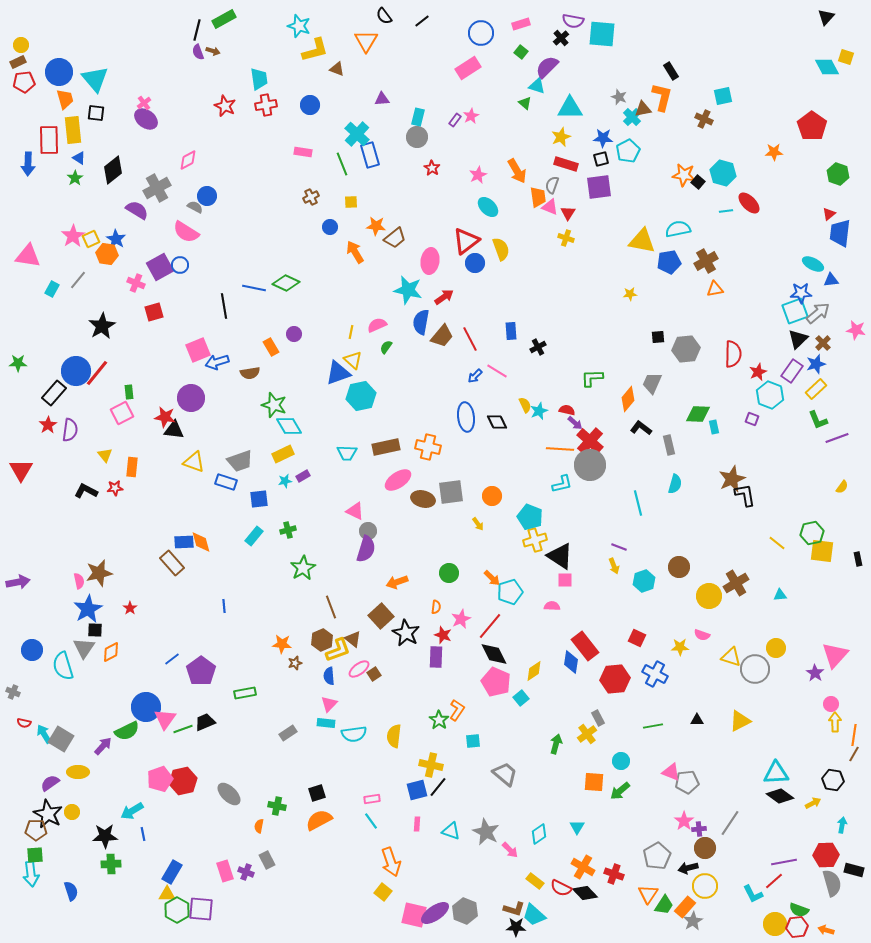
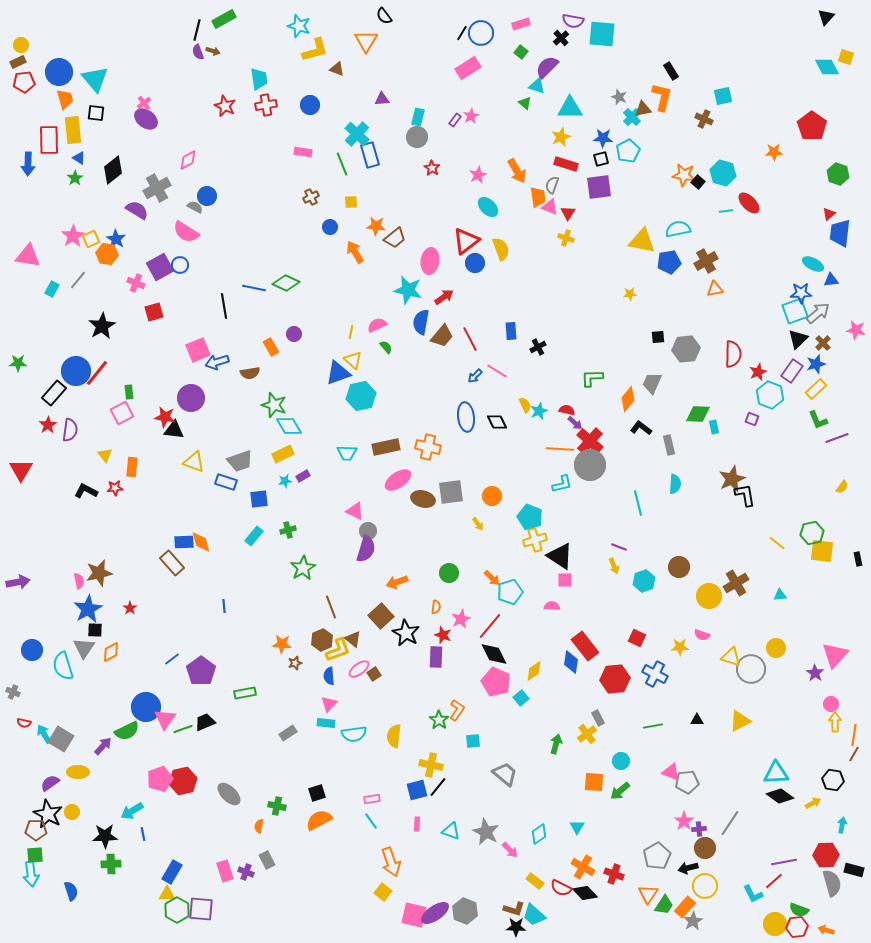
black line at (422, 21): moved 40 px right, 12 px down; rotated 21 degrees counterclockwise
green semicircle at (386, 347): rotated 104 degrees clockwise
cyan semicircle at (675, 484): rotated 12 degrees counterclockwise
gray circle at (755, 669): moved 4 px left
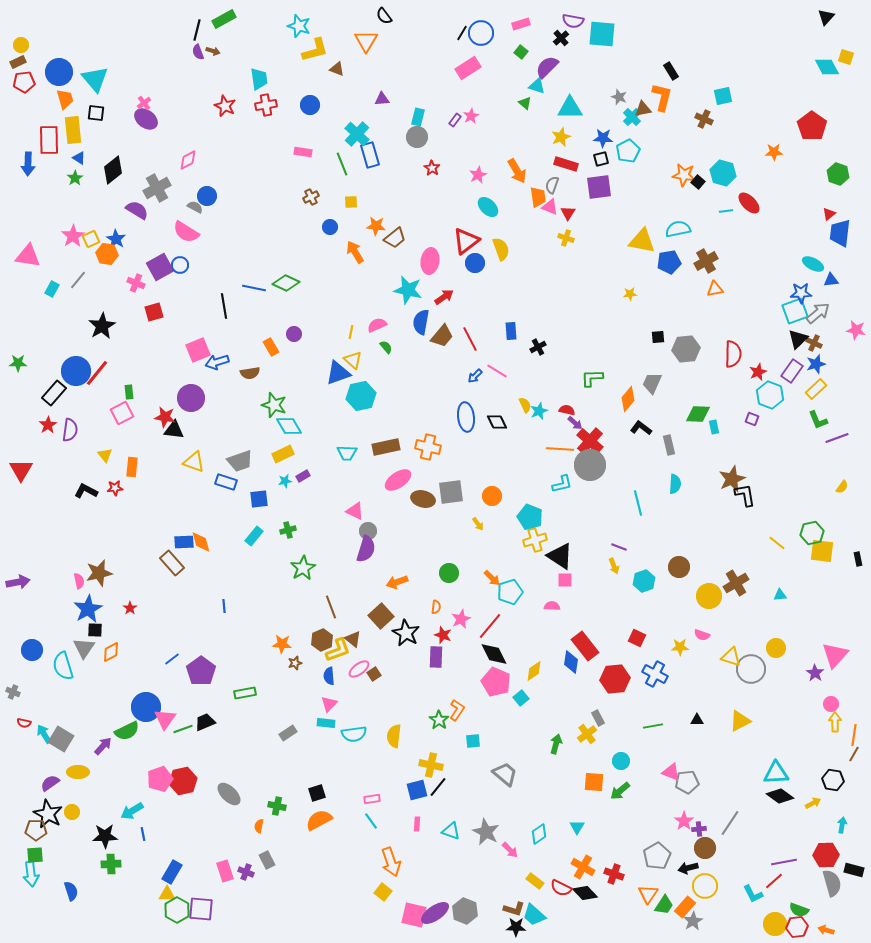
brown cross at (823, 343): moved 9 px left; rotated 21 degrees counterclockwise
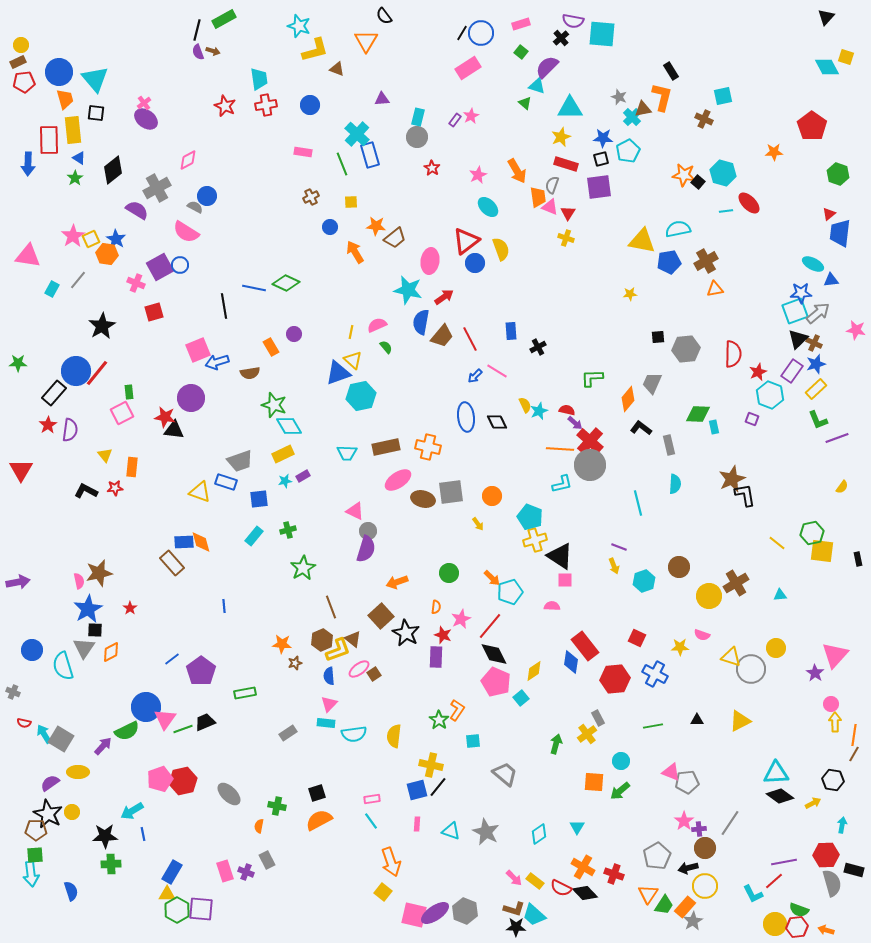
yellow triangle at (194, 462): moved 6 px right, 30 px down
pink arrow at (510, 850): moved 4 px right, 28 px down
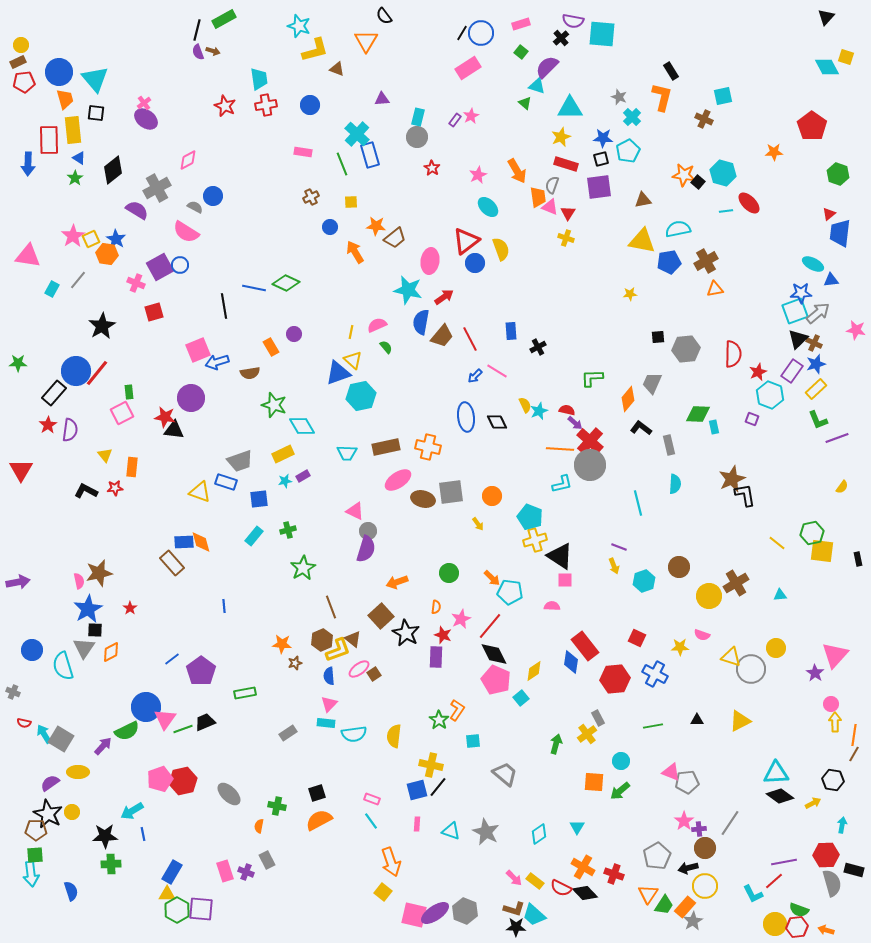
brown triangle at (643, 109): moved 91 px down
blue circle at (207, 196): moved 6 px right
cyan diamond at (289, 426): moved 13 px right
cyan pentagon at (510, 592): rotated 25 degrees clockwise
pink pentagon at (496, 682): moved 2 px up
pink rectangle at (372, 799): rotated 28 degrees clockwise
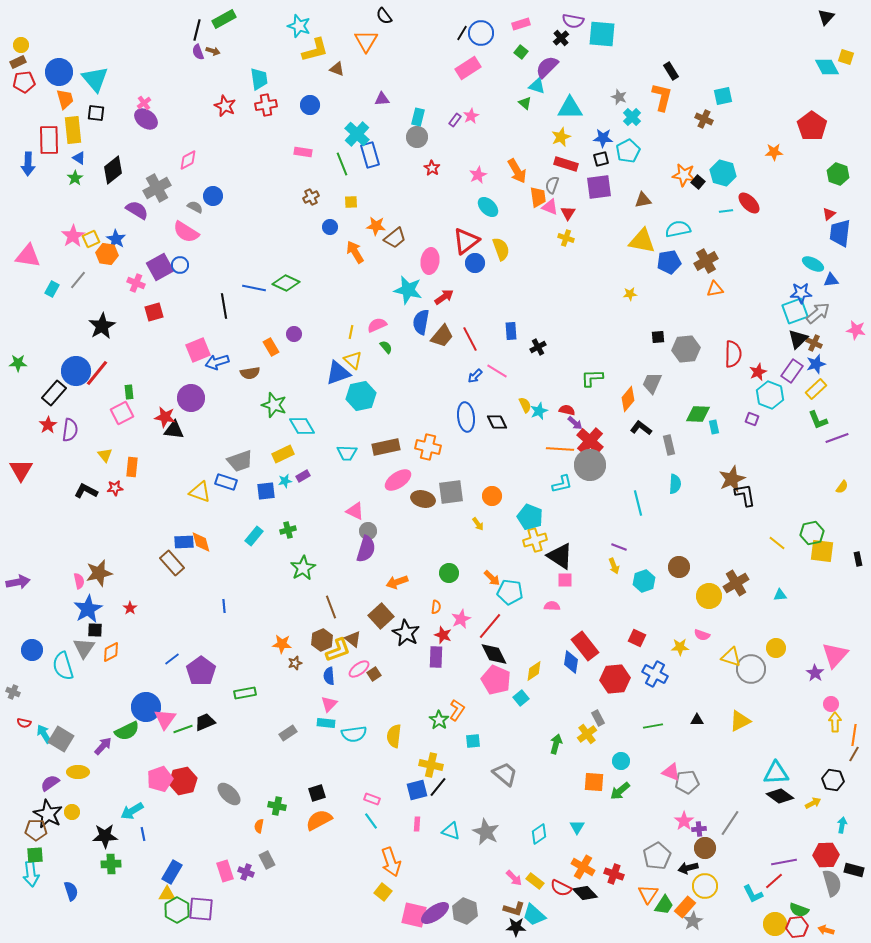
blue square at (259, 499): moved 7 px right, 8 px up
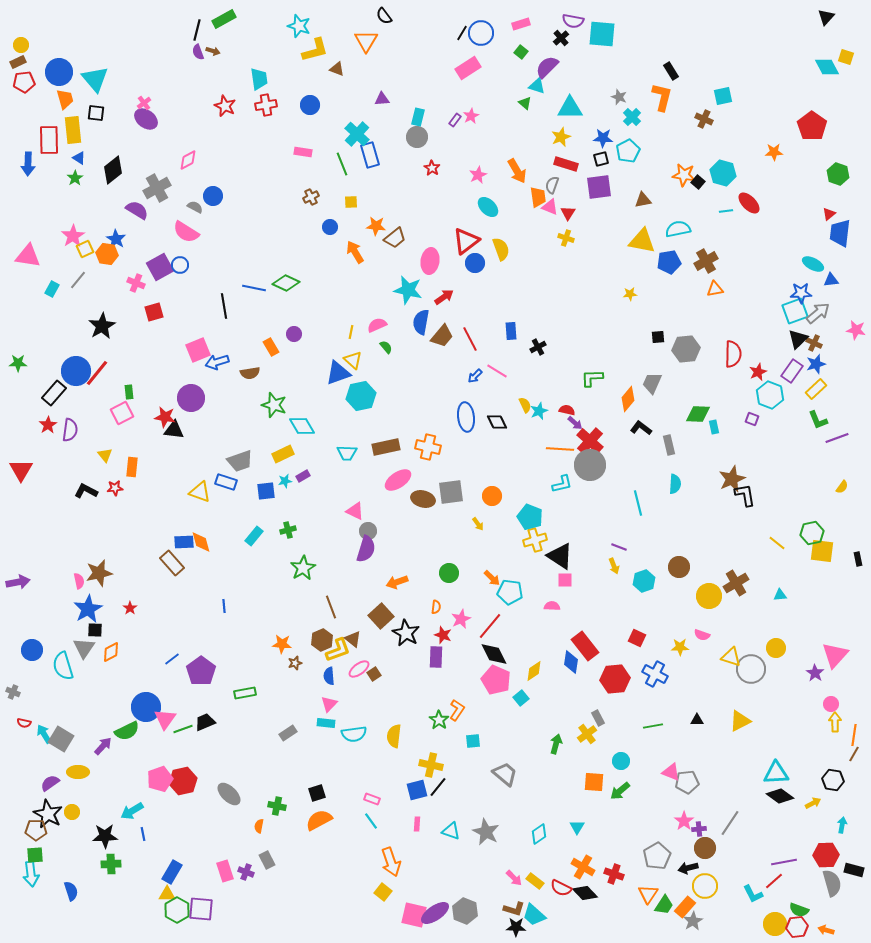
yellow square at (91, 239): moved 6 px left, 10 px down
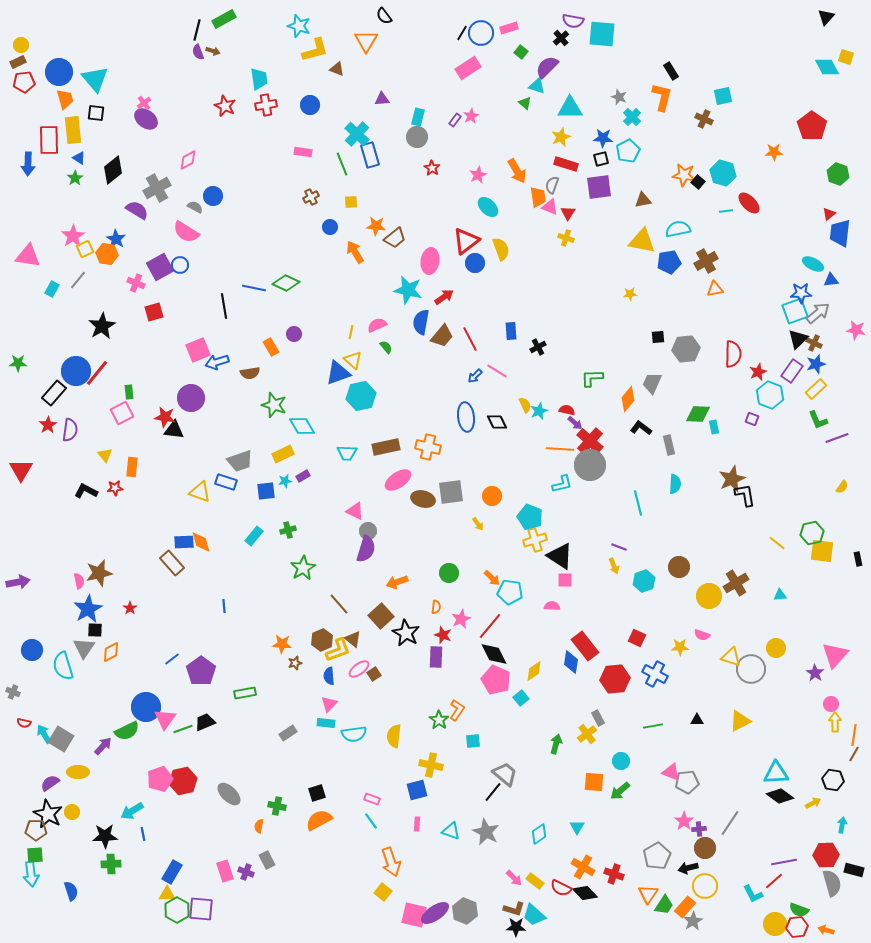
pink rectangle at (521, 24): moved 12 px left, 4 px down
brown line at (331, 607): moved 8 px right, 3 px up; rotated 20 degrees counterclockwise
black line at (438, 787): moved 55 px right, 5 px down
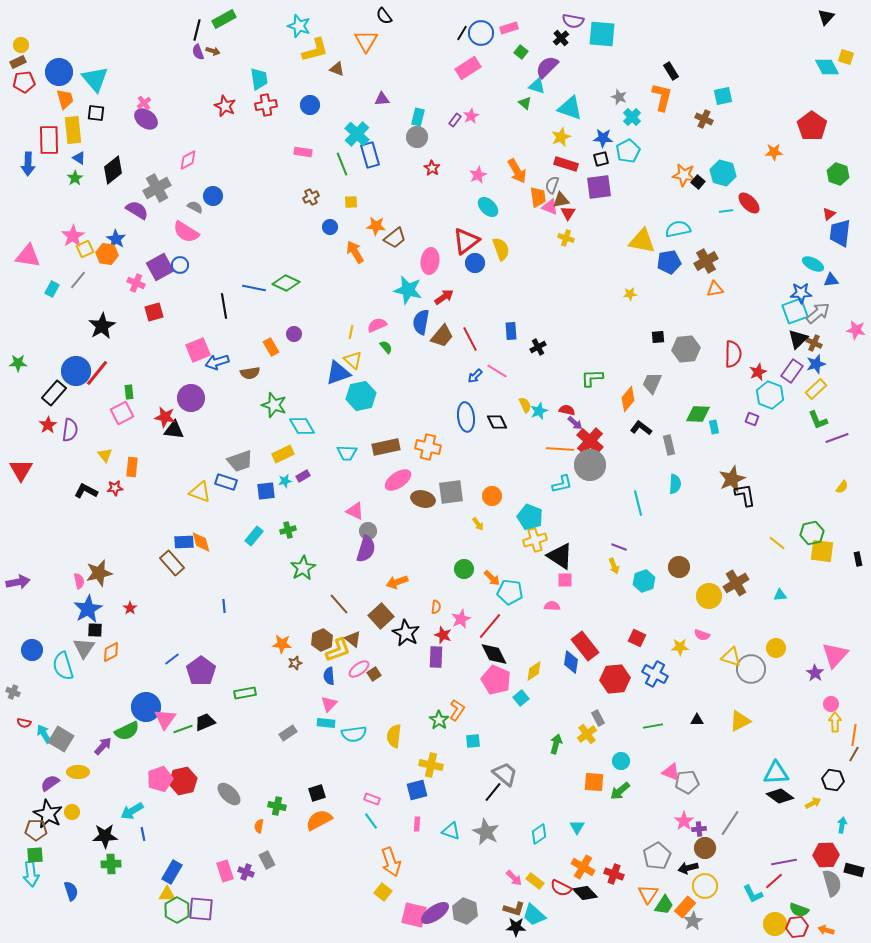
cyan triangle at (570, 108): rotated 20 degrees clockwise
brown triangle at (643, 200): moved 82 px left
green circle at (449, 573): moved 15 px right, 4 px up
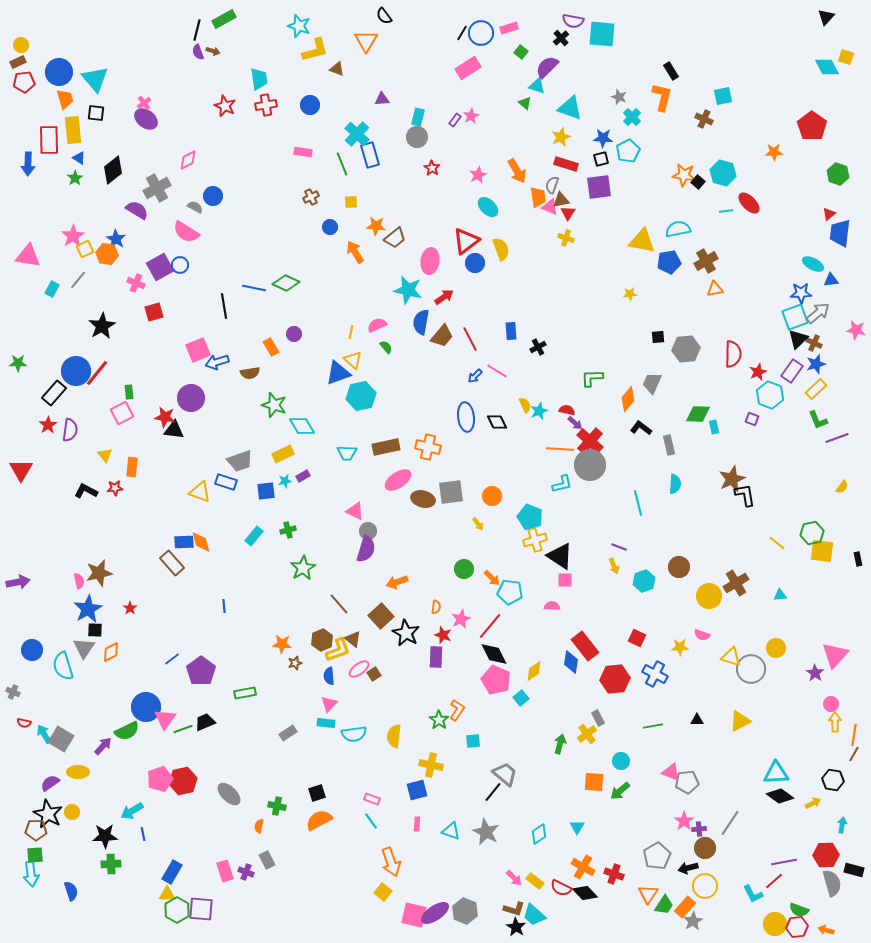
cyan square at (795, 311): moved 6 px down
green arrow at (556, 744): moved 4 px right
black star at (516, 927): rotated 30 degrees clockwise
